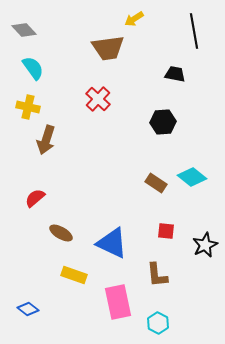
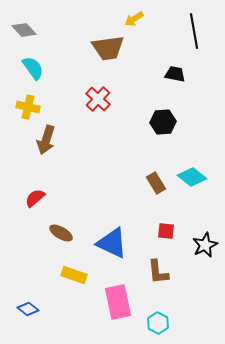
brown rectangle: rotated 25 degrees clockwise
brown L-shape: moved 1 px right, 3 px up
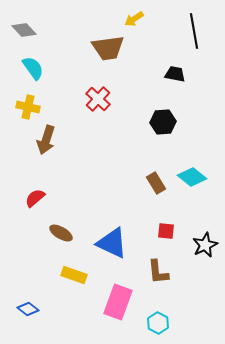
pink rectangle: rotated 32 degrees clockwise
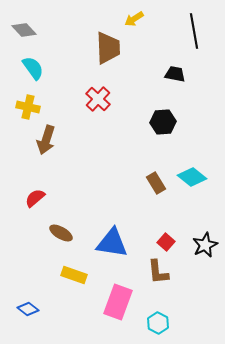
brown trapezoid: rotated 84 degrees counterclockwise
red square: moved 11 px down; rotated 36 degrees clockwise
blue triangle: rotated 16 degrees counterclockwise
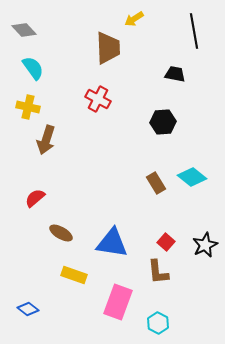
red cross: rotated 15 degrees counterclockwise
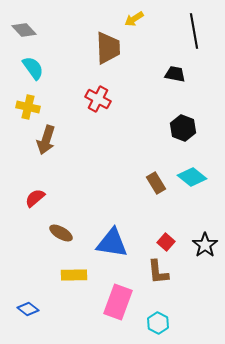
black hexagon: moved 20 px right, 6 px down; rotated 25 degrees clockwise
black star: rotated 10 degrees counterclockwise
yellow rectangle: rotated 20 degrees counterclockwise
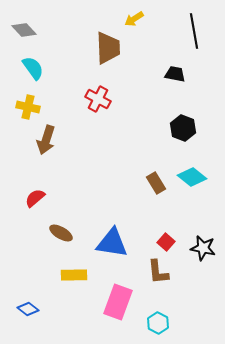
black star: moved 2 px left, 3 px down; rotated 25 degrees counterclockwise
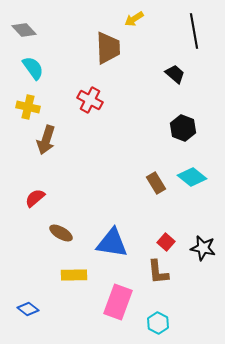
black trapezoid: rotated 30 degrees clockwise
red cross: moved 8 px left, 1 px down
